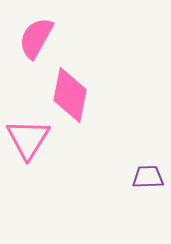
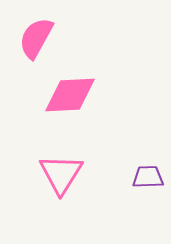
pink diamond: rotated 76 degrees clockwise
pink triangle: moved 33 px right, 35 px down
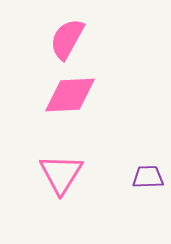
pink semicircle: moved 31 px right, 1 px down
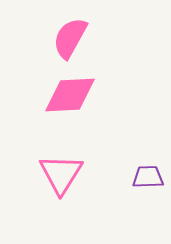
pink semicircle: moved 3 px right, 1 px up
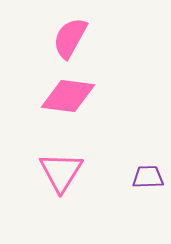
pink diamond: moved 2 px left, 1 px down; rotated 10 degrees clockwise
pink triangle: moved 2 px up
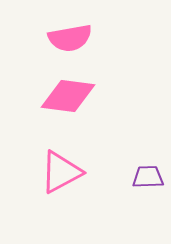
pink semicircle: rotated 129 degrees counterclockwise
pink triangle: rotated 30 degrees clockwise
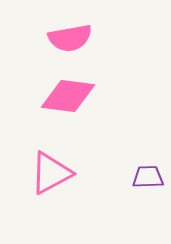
pink triangle: moved 10 px left, 1 px down
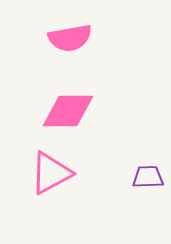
pink diamond: moved 15 px down; rotated 8 degrees counterclockwise
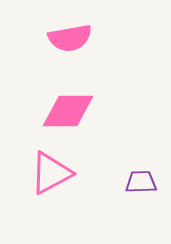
purple trapezoid: moved 7 px left, 5 px down
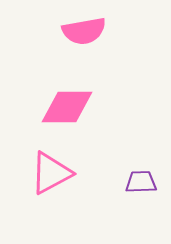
pink semicircle: moved 14 px right, 7 px up
pink diamond: moved 1 px left, 4 px up
